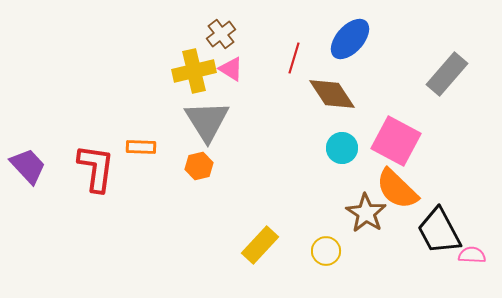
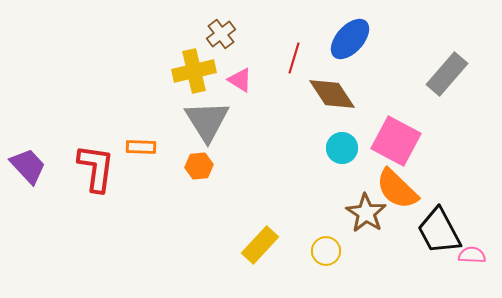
pink triangle: moved 9 px right, 11 px down
orange hexagon: rotated 8 degrees clockwise
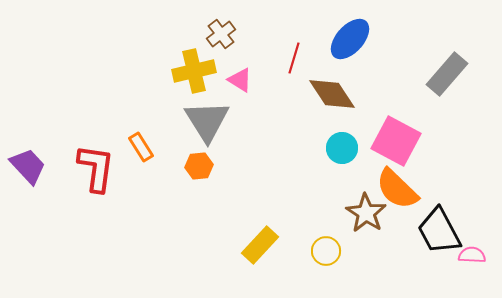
orange rectangle: rotated 56 degrees clockwise
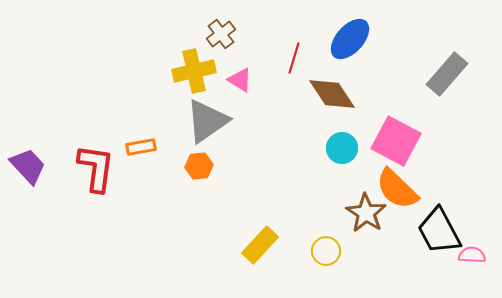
gray triangle: rotated 27 degrees clockwise
orange rectangle: rotated 68 degrees counterclockwise
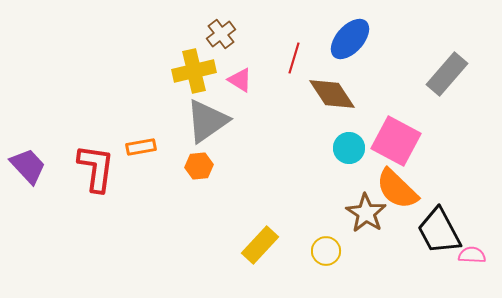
cyan circle: moved 7 px right
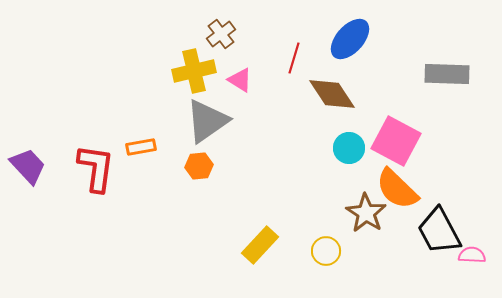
gray rectangle: rotated 51 degrees clockwise
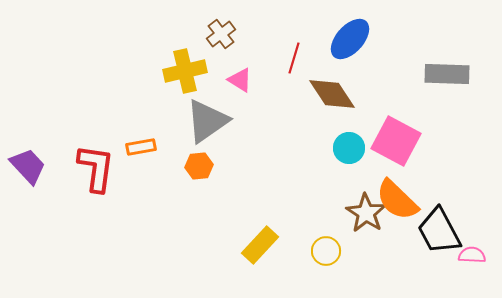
yellow cross: moved 9 px left
orange semicircle: moved 11 px down
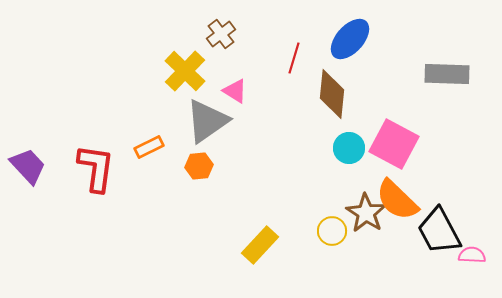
yellow cross: rotated 33 degrees counterclockwise
pink triangle: moved 5 px left, 11 px down
brown diamond: rotated 39 degrees clockwise
pink square: moved 2 px left, 3 px down
orange rectangle: moved 8 px right; rotated 16 degrees counterclockwise
yellow circle: moved 6 px right, 20 px up
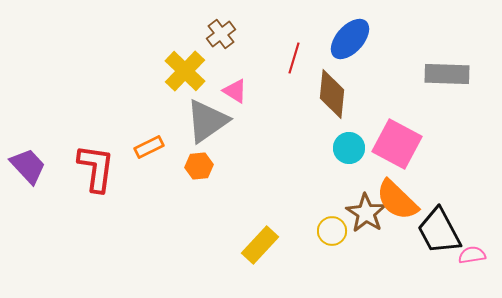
pink square: moved 3 px right
pink semicircle: rotated 12 degrees counterclockwise
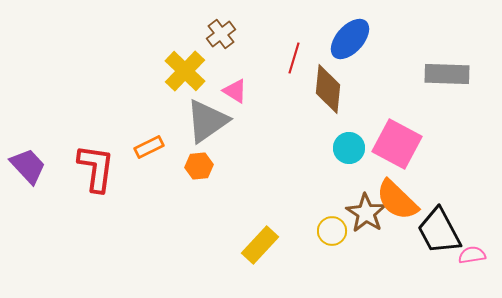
brown diamond: moved 4 px left, 5 px up
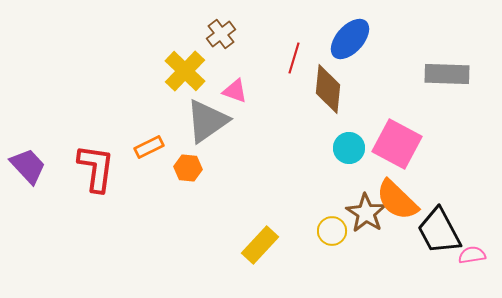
pink triangle: rotated 12 degrees counterclockwise
orange hexagon: moved 11 px left, 2 px down; rotated 12 degrees clockwise
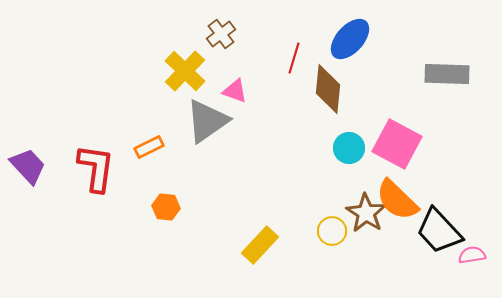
orange hexagon: moved 22 px left, 39 px down
black trapezoid: rotated 15 degrees counterclockwise
